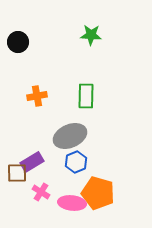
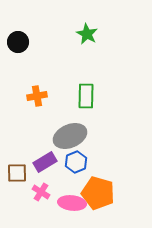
green star: moved 4 px left, 1 px up; rotated 25 degrees clockwise
purple rectangle: moved 13 px right
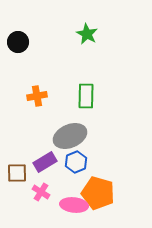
pink ellipse: moved 2 px right, 2 px down
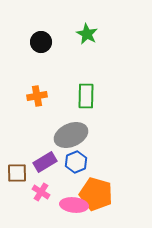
black circle: moved 23 px right
gray ellipse: moved 1 px right, 1 px up
orange pentagon: moved 2 px left, 1 px down
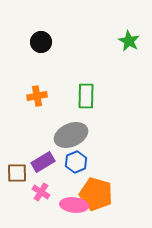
green star: moved 42 px right, 7 px down
purple rectangle: moved 2 px left
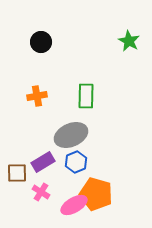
pink ellipse: rotated 36 degrees counterclockwise
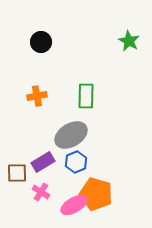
gray ellipse: rotated 8 degrees counterclockwise
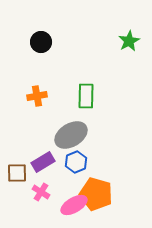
green star: rotated 15 degrees clockwise
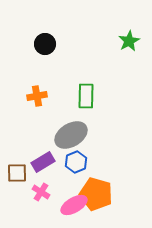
black circle: moved 4 px right, 2 px down
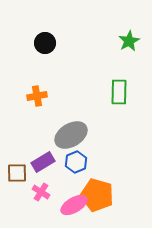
black circle: moved 1 px up
green rectangle: moved 33 px right, 4 px up
orange pentagon: moved 1 px right, 1 px down
